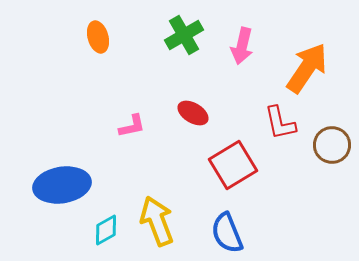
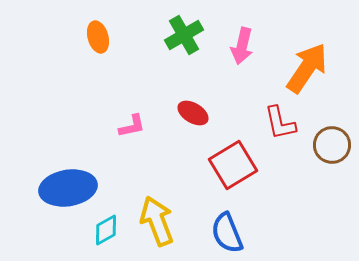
blue ellipse: moved 6 px right, 3 px down
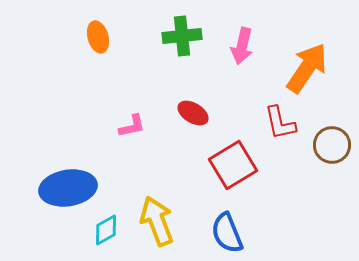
green cross: moved 2 px left, 1 px down; rotated 24 degrees clockwise
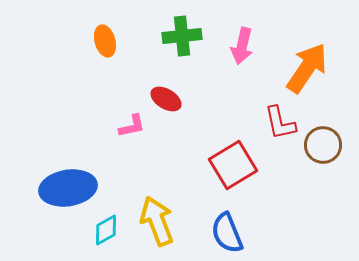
orange ellipse: moved 7 px right, 4 px down
red ellipse: moved 27 px left, 14 px up
brown circle: moved 9 px left
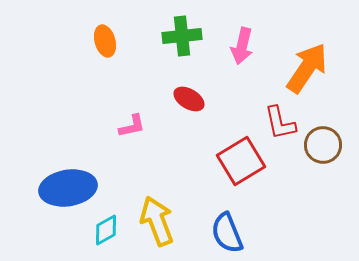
red ellipse: moved 23 px right
red square: moved 8 px right, 4 px up
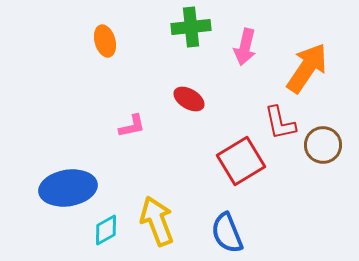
green cross: moved 9 px right, 9 px up
pink arrow: moved 3 px right, 1 px down
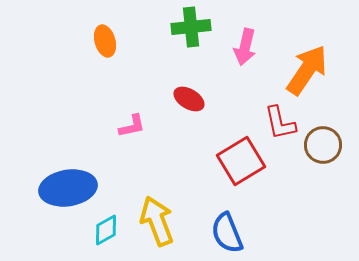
orange arrow: moved 2 px down
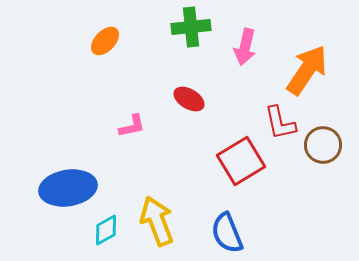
orange ellipse: rotated 60 degrees clockwise
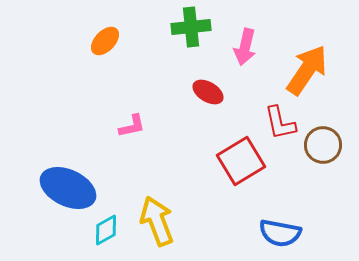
red ellipse: moved 19 px right, 7 px up
blue ellipse: rotated 34 degrees clockwise
blue semicircle: moved 53 px right; rotated 57 degrees counterclockwise
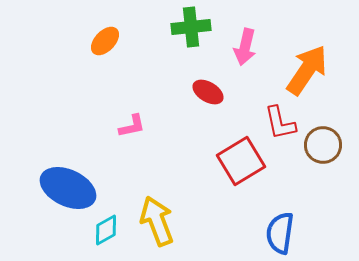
blue semicircle: rotated 87 degrees clockwise
